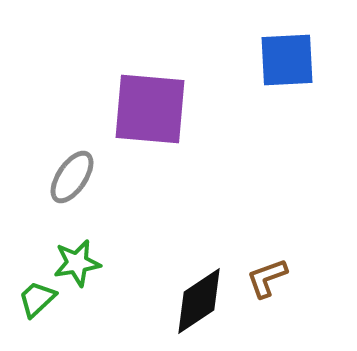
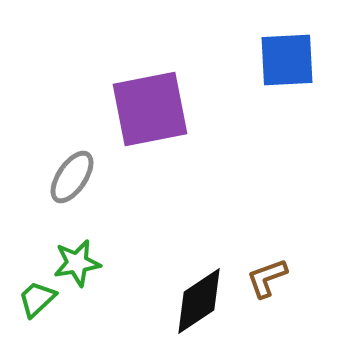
purple square: rotated 16 degrees counterclockwise
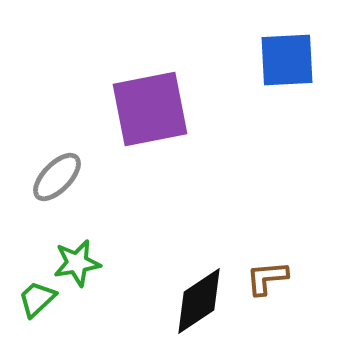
gray ellipse: moved 15 px left; rotated 10 degrees clockwise
brown L-shape: rotated 15 degrees clockwise
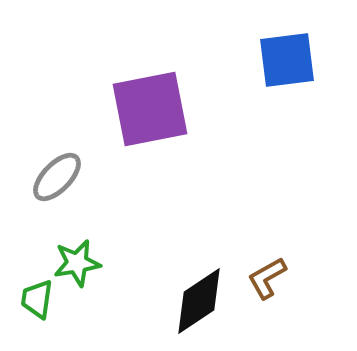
blue square: rotated 4 degrees counterclockwise
brown L-shape: rotated 24 degrees counterclockwise
green trapezoid: rotated 39 degrees counterclockwise
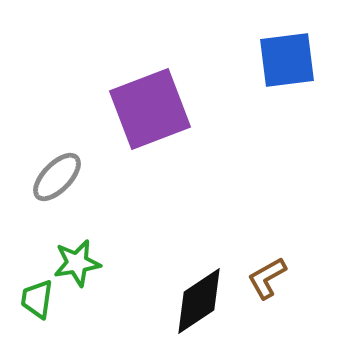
purple square: rotated 10 degrees counterclockwise
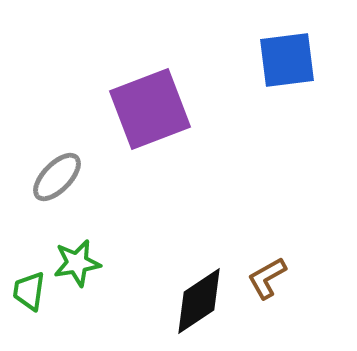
green trapezoid: moved 8 px left, 8 px up
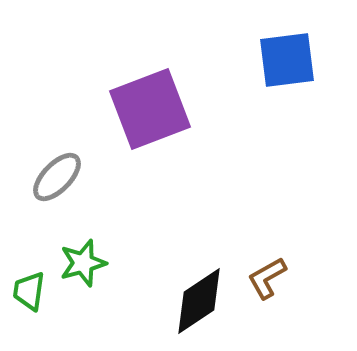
green star: moved 6 px right; rotated 6 degrees counterclockwise
